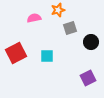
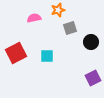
purple square: moved 5 px right
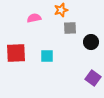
orange star: moved 3 px right
gray square: rotated 16 degrees clockwise
red square: rotated 25 degrees clockwise
purple square: rotated 28 degrees counterclockwise
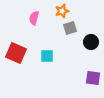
orange star: moved 1 px right, 1 px down
pink semicircle: rotated 64 degrees counterclockwise
gray square: rotated 16 degrees counterclockwise
red square: rotated 25 degrees clockwise
purple square: rotated 28 degrees counterclockwise
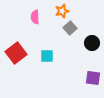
pink semicircle: moved 1 px right, 1 px up; rotated 16 degrees counterclockwise
gray square: rotated 24 degrees counterclockwise
black circle: moved 1 px right, 1 px down
red square: rotated 30 degrees clockwise
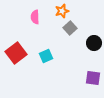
black circle: moved 2 px right
cyan square: moved 1 px left; rotated 24 degrees counterclockwise
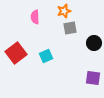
orange star: moved 2 px right
gray square: rotated 32 degrees clockwise
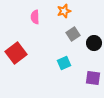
gray square: moved 3 px right, 6 px down; rotated 24 degrees counterclockwise
cyan square: moved 18 px right, 7 px down
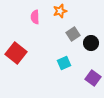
orange star: moved 4 px left
black circle: moved 3 px left
red square: rotated 15 degrees counterclockwise
purple square: rotated 28 degrees clockwise
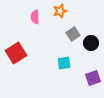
red square: rotated 20 degrees clockwise
cyan square: rotated 16 degrees clockwise
purple square: rotated 35 degrees clockwise
